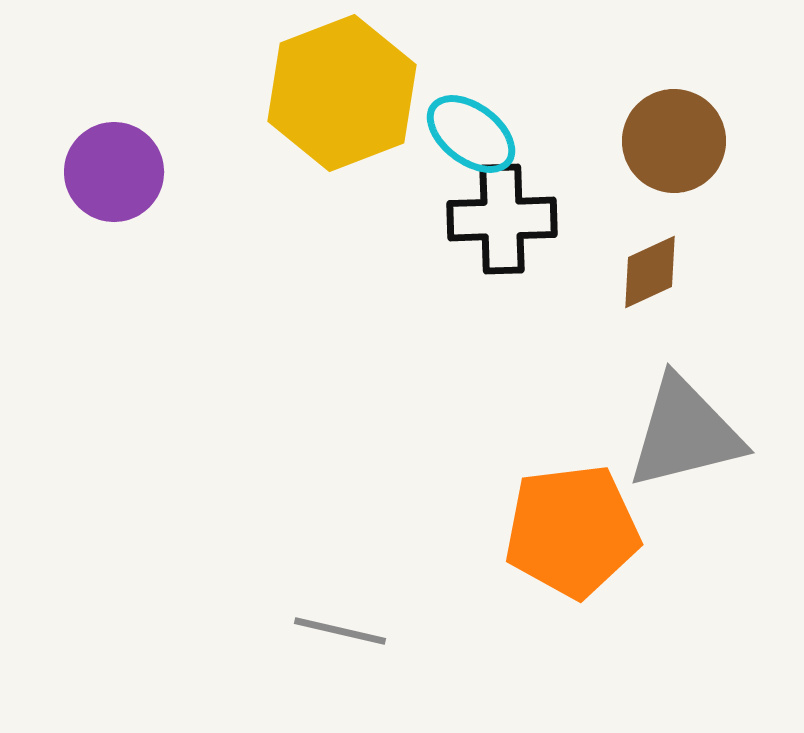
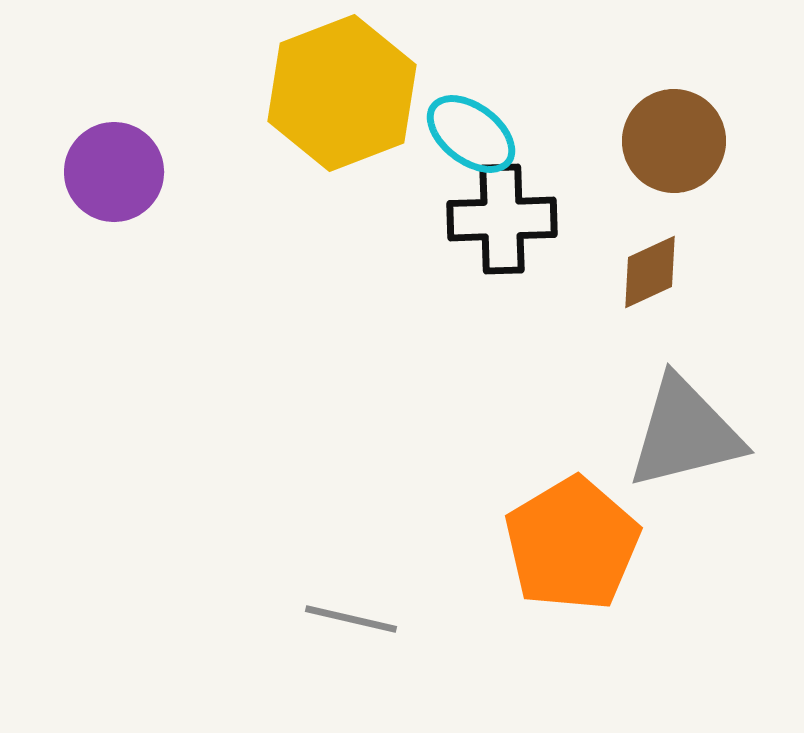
orange pentagon: moved 13 px down; rotated 24 degrees counterclockwise
gray line: moved 11 px right, 12 px up
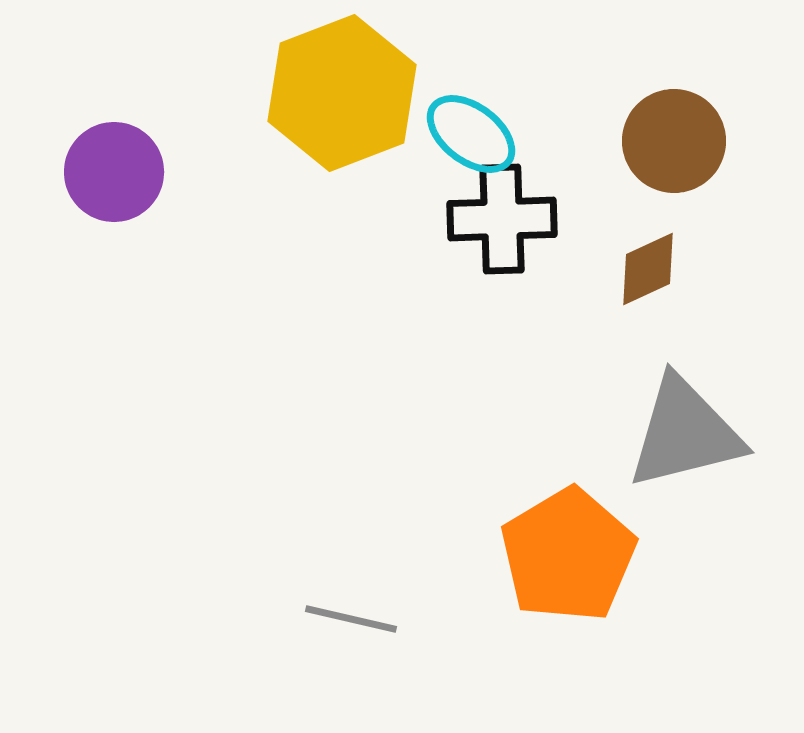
brown diamond: moved 2 px left, 3 px up
orange pentagon: moved 4 px left, 11 px down
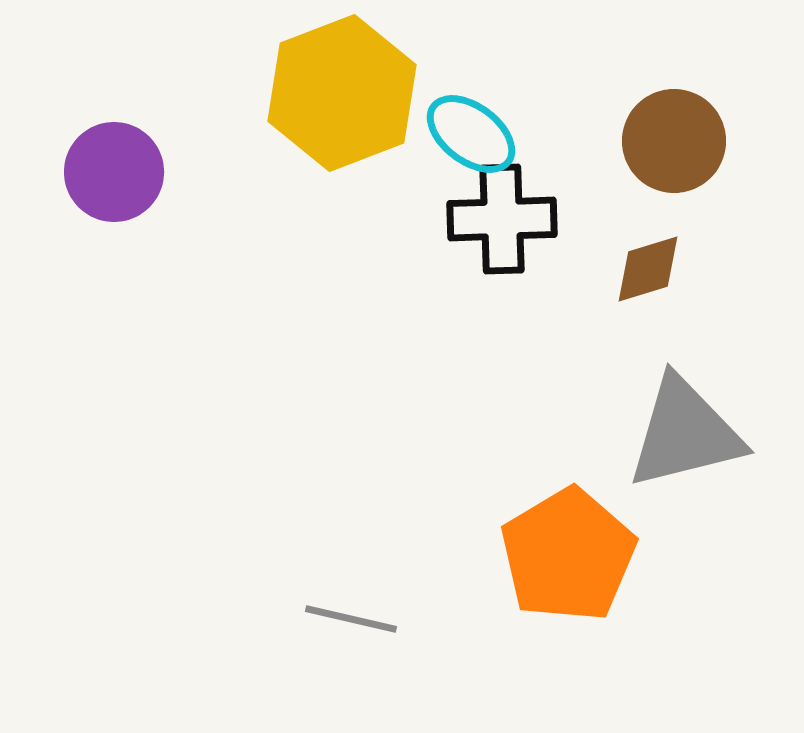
brown diamond: rotated 8 degrees clockwise
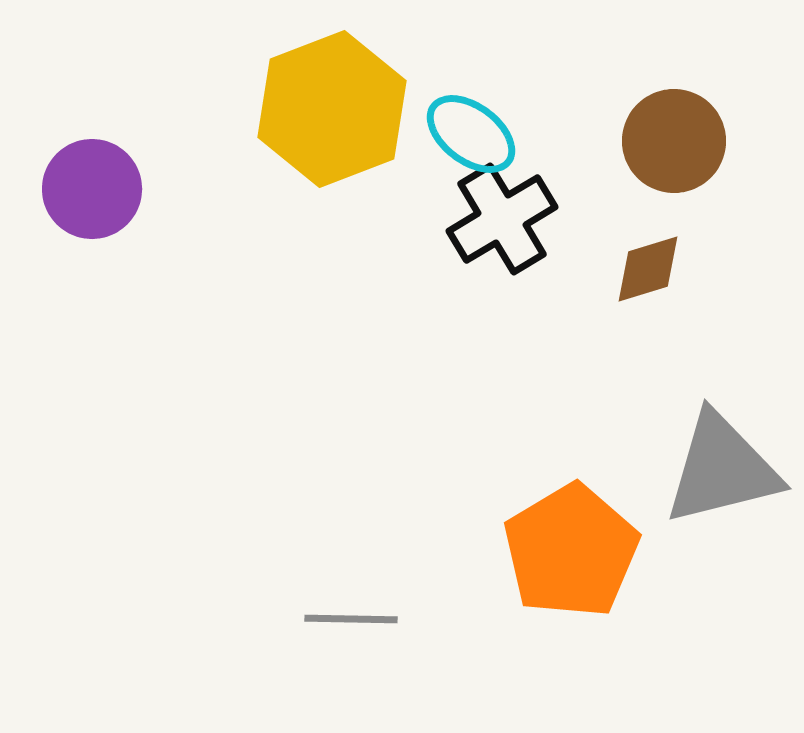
yellow hexagon: moved 10 px left, 16 px down
purple circle: moved 22 px left, 17 px down
black cross: rotated 29 degrees counterclockwise
gray triangle: moved 37 px right, 36 px down
orange pentagon: moved 3 px right, 4 px up
gray line: rotated 12 degrees counterclockwise
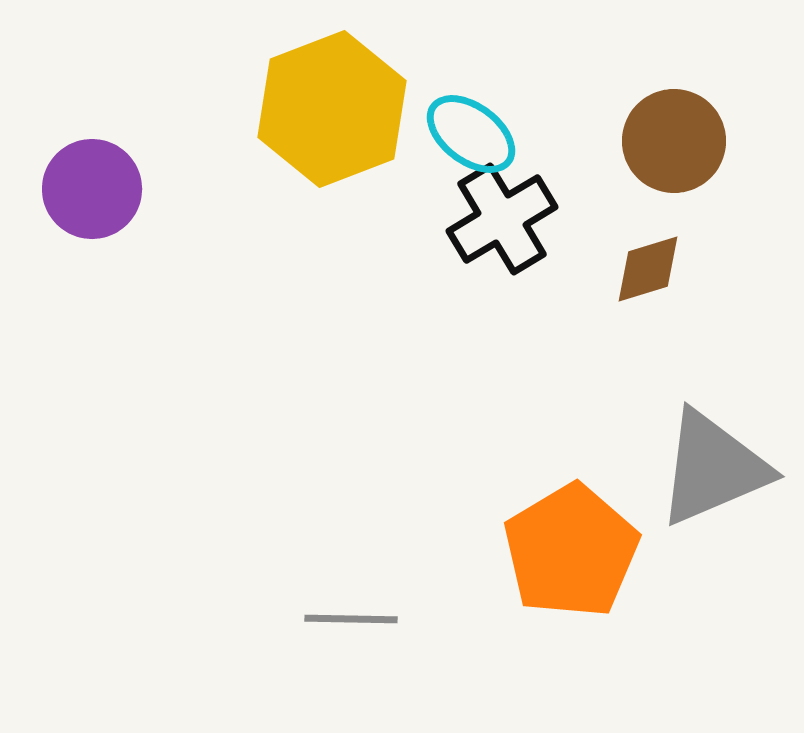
gray triangle: moved 9 px left, 1 px up; rotated 9 degrees counterclockwise
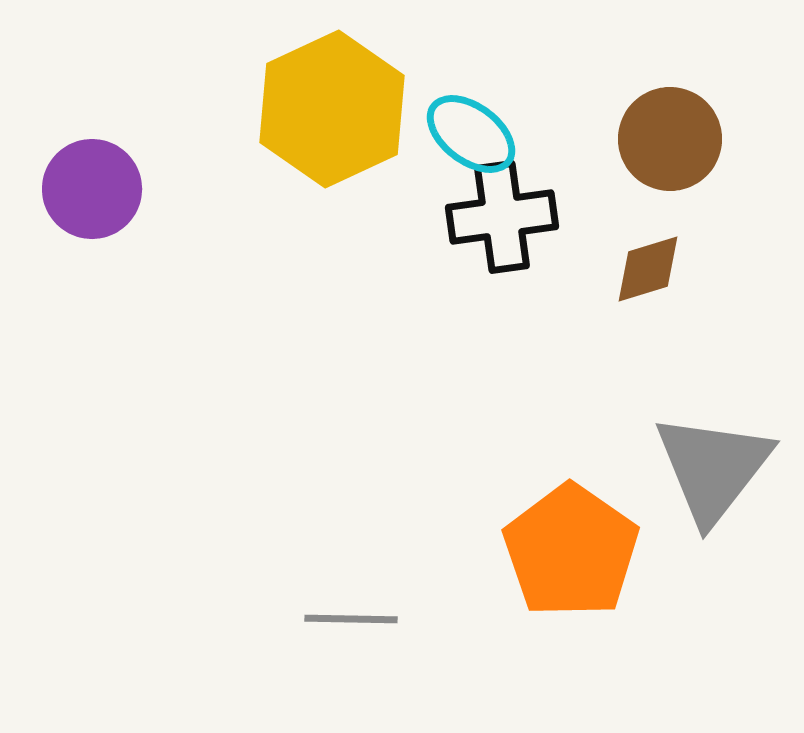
yellow hexagon: rotated 4 degrees counterclockwise
brown circle: moved 4 px left, 2 px up
black cross: moved 2 px up; rotated 23 degrees clockwise
gray triangle: rotated 29 degrees counterclockwise
orange pentagon: rotated 6 degrees counterclockwise
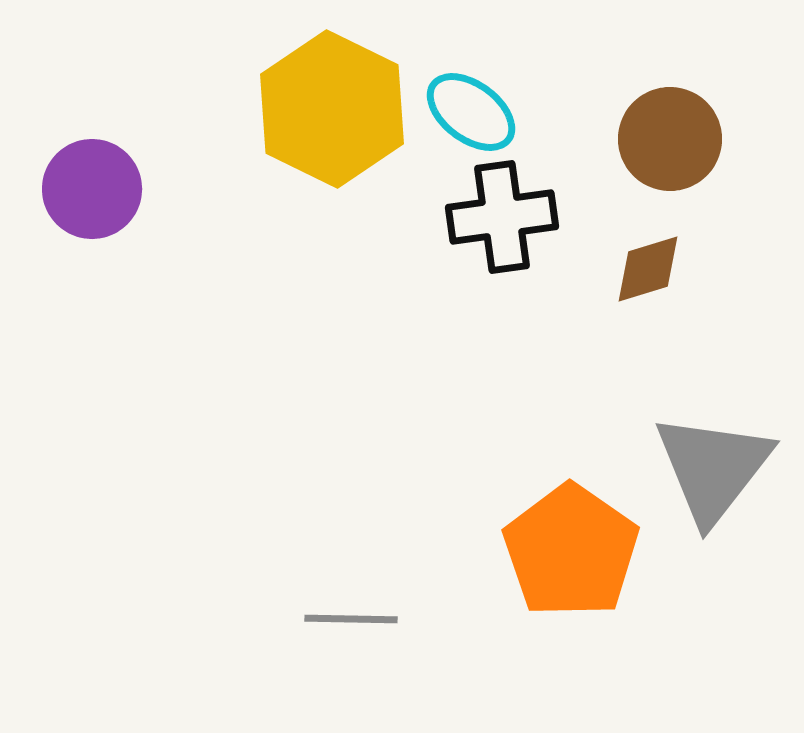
yellow hexagon: rotated 9 degrees counterclockwise
cyan ellipse: moved 22 px up
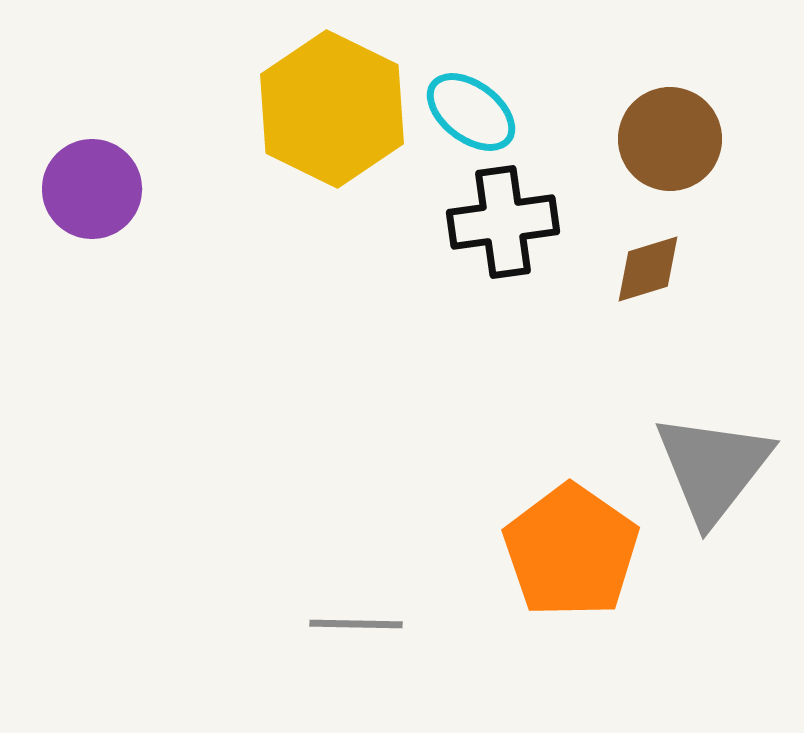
black cross: moved 1 px right, 5 px down
gray line: moved 5 px right, 5 px down
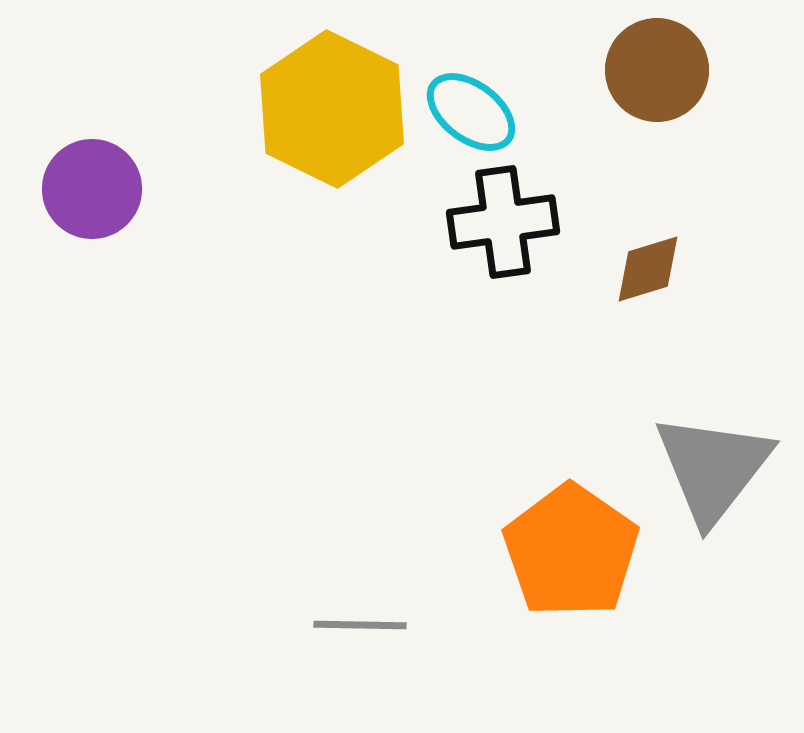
brown circle: moved 13 px left, 69 px up
gray line: moved 4 px right, 1 px down
